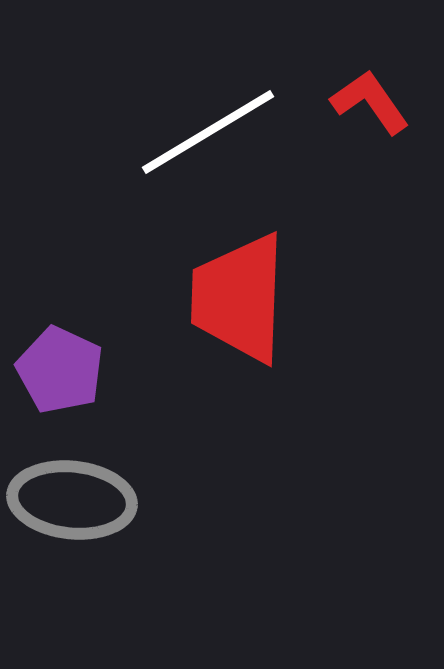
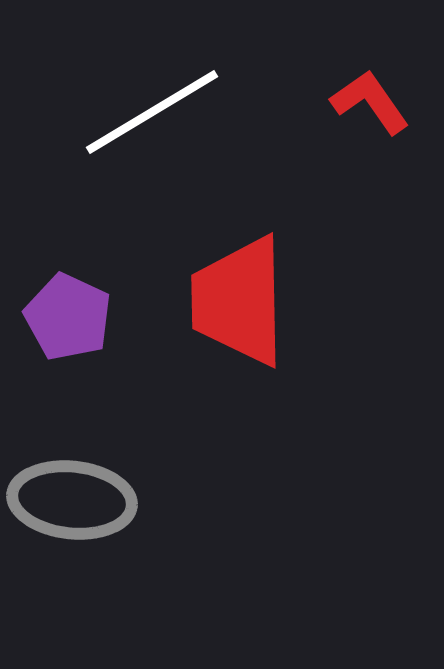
white line: moved 56 px left, 20 px up
red trapezoid: moved 3 px down; rotated 3 degrees counterclockwise
purple pentagon: moved 8 px right, 53 px up
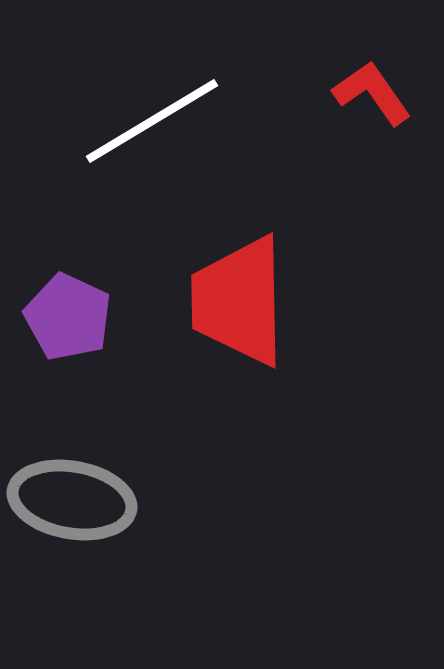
red L-shape: moved 2 px right, 9 px up
white line: moved 9 px down
gray ellipse: rotated 4 degrees clockwise
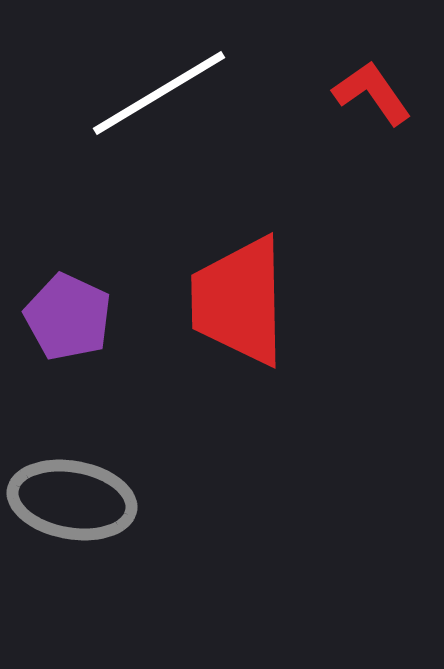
white line: moved 7 px right, 28 px up
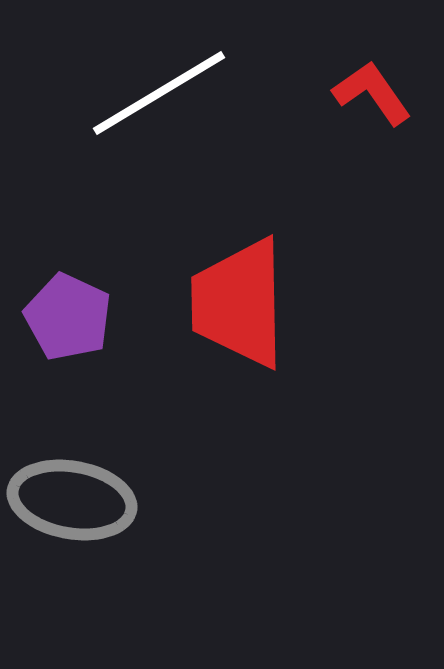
red trapezoid: moved 2 px down
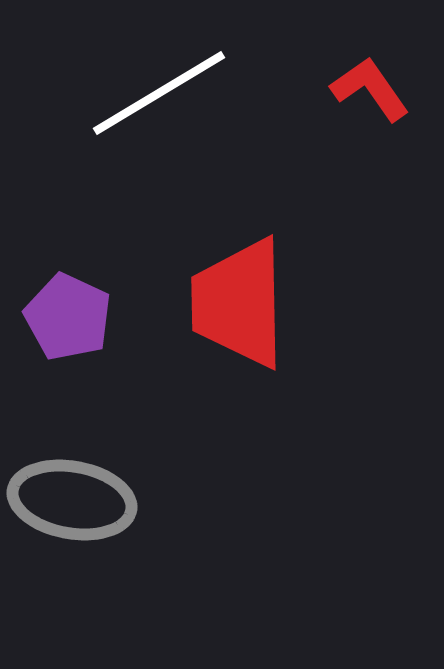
red L-shape: moved 2 px left, 4 px up
